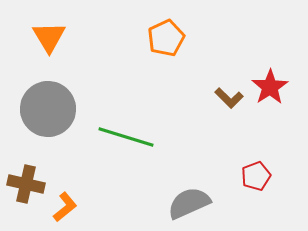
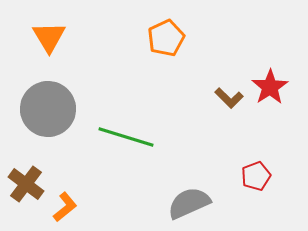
brown cross: rotated 24 degrees clockwise
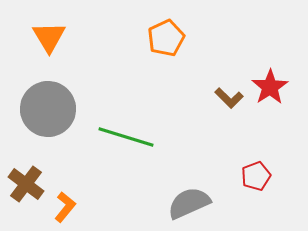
orange L-shape: rotated 12 degrees counterclockwise
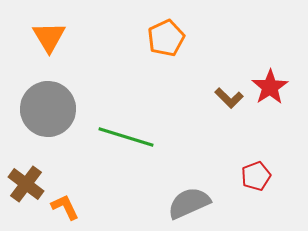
orange L-shape: rotated 64 degrees counterclockwise
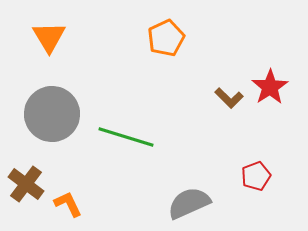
gray circle: moved 4 px right, 5 px down
orange L-shape: moved 3 px right, 3 px up
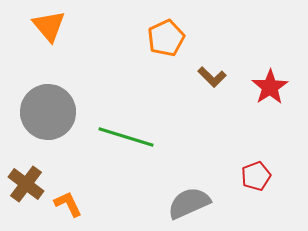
orange triangle: moved 11 px up; rotated 9 degrees counterclockwise
brown L-shape: moved 17 px left, 21 px up
gray circle: moved 4 px left, 2 px up
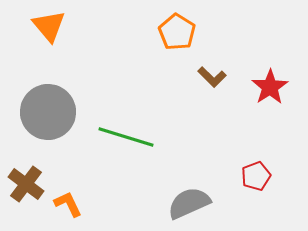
orange pentagon: moved 11 px right, 6 px up; rotated 15 degrees counterclockwise
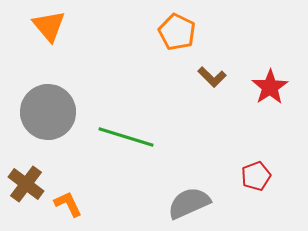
orange pentagon: rotated 6 degrees counterclockwise
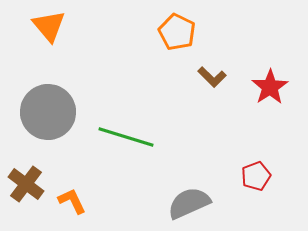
orange L-shape: moved 4 px right, 3 px up
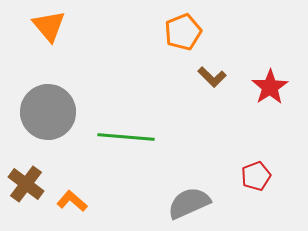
orange pentagon: moved 6 px right; rotated 24 degrees clockwise
green line: rotated 12 degrees counterclockwise
orange L-shape: rotated 24 degrees counterclockwise
